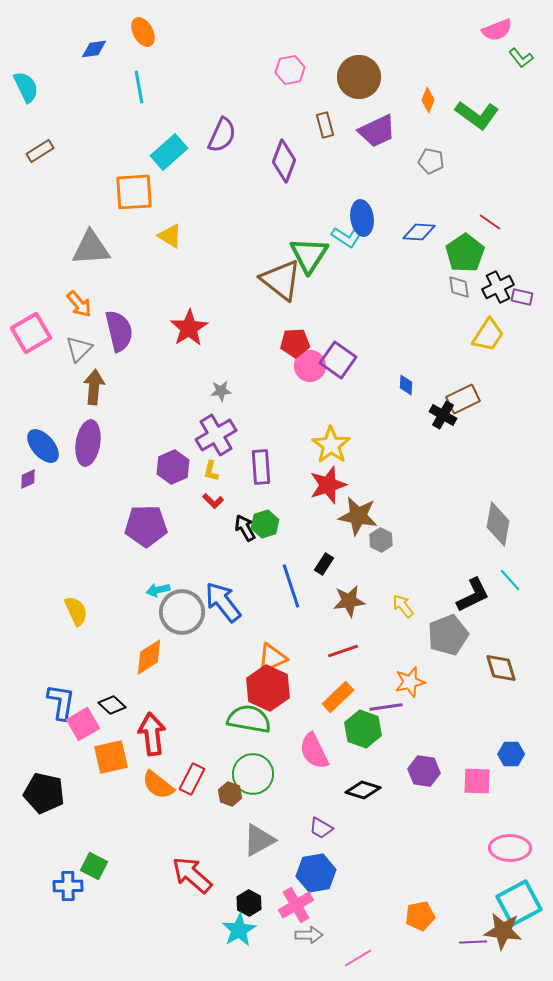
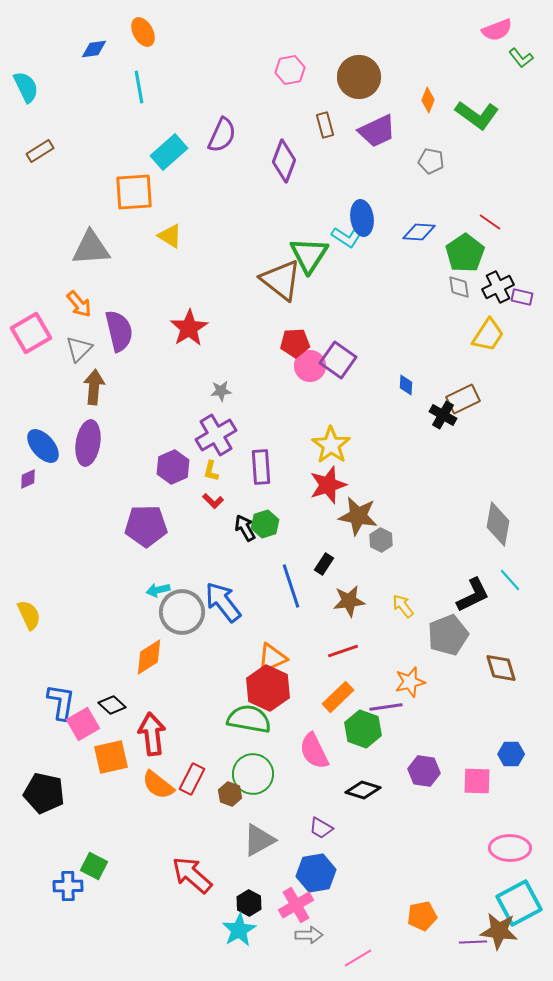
yellow semicircle at (76, 611): moved 47 px left, 4 px down
orange pentagon at (420, 916): moved 2 px right
brown star at (503, 931): moved 4 px left
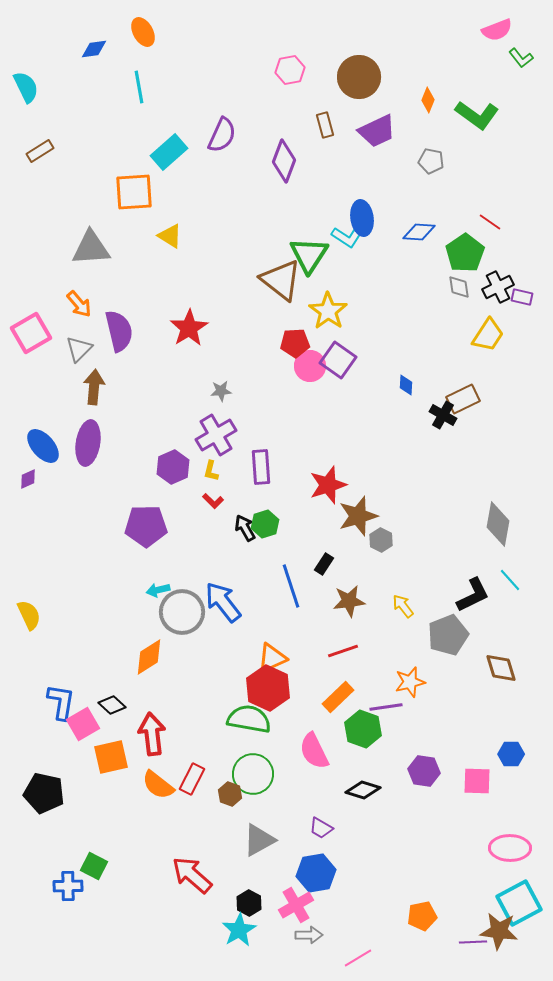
yellow star at (331, 445): moved 3 px left, 134 px up
brown star at (358, 516): rotated 27 degrees counterclockwise
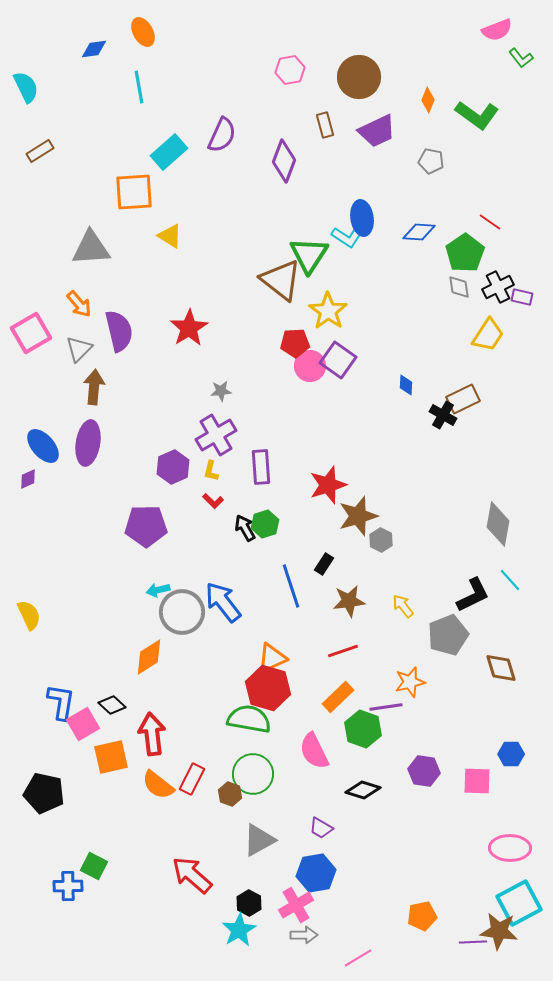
red hexagon at (268, 688): rotated 9 degrees counterclockwise
gray arrow at (309, 935): moved 5 px left
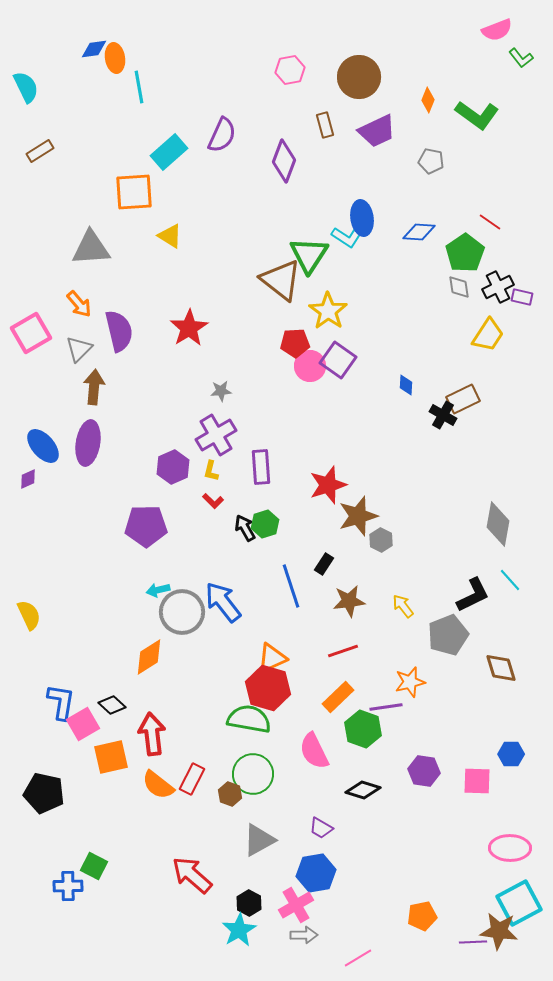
orange ellipse at (143, 32): moved 28 px left, 26 px down; rotated 20 degrees clockwise
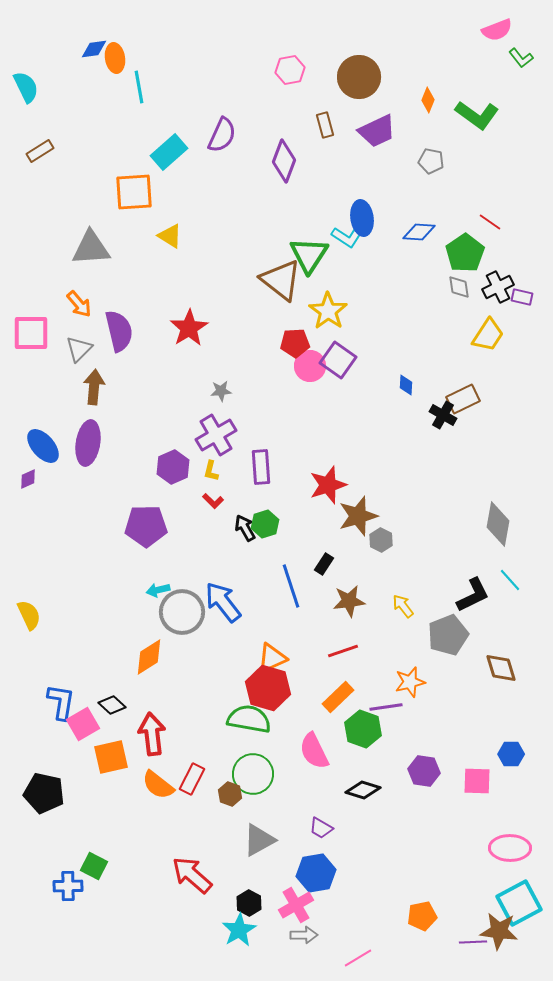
pink square at (31, 333): rotated 30 degrees clockwise
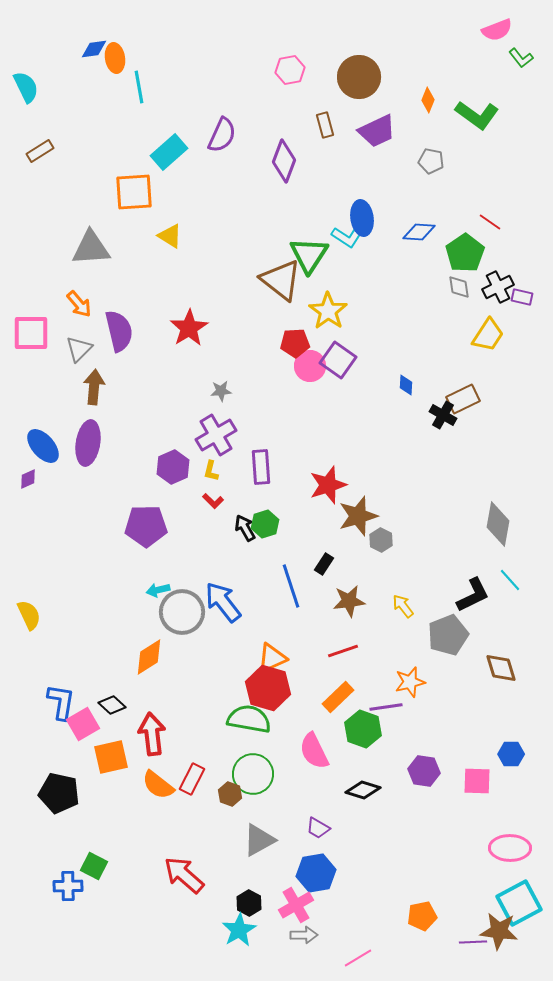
black pentagon at (44, 793): moved 15 px right
purple trapezoid at (321, 828): moved 3 px left
red arrow at (192, 875): moved 8 px left
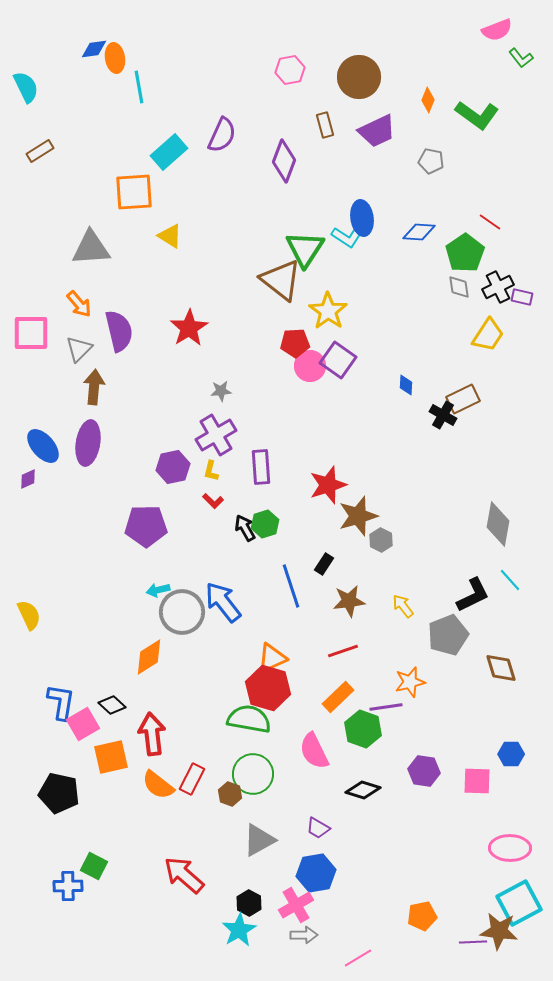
green triangle at (309, 255): moved 4 px left, 6 px up
purple hexagon at (173, 467): rotated 12 degrees clockwise
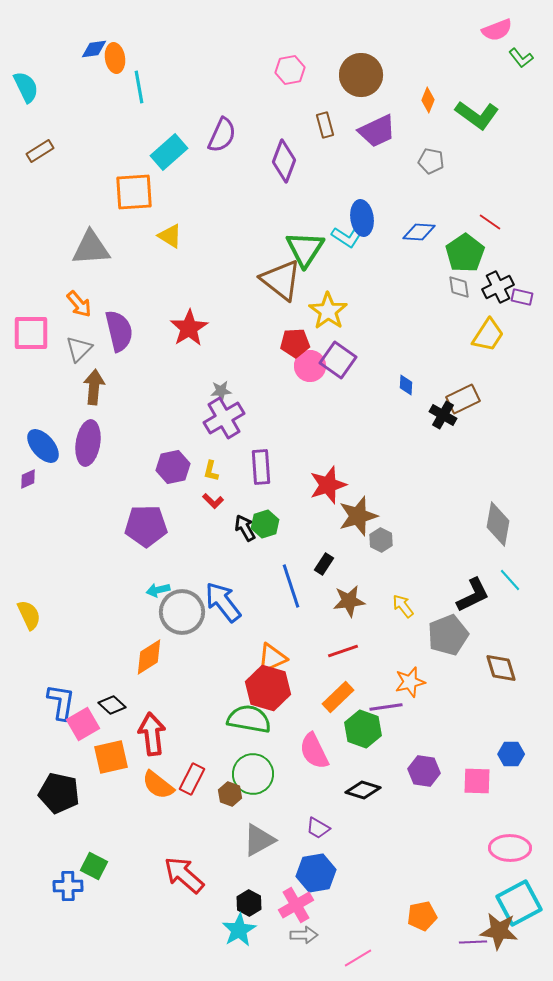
brown circle at (359, 77): moved 2 px right, 2 px up
purple cross at (216, 435): moved 8 px right, 17 px up
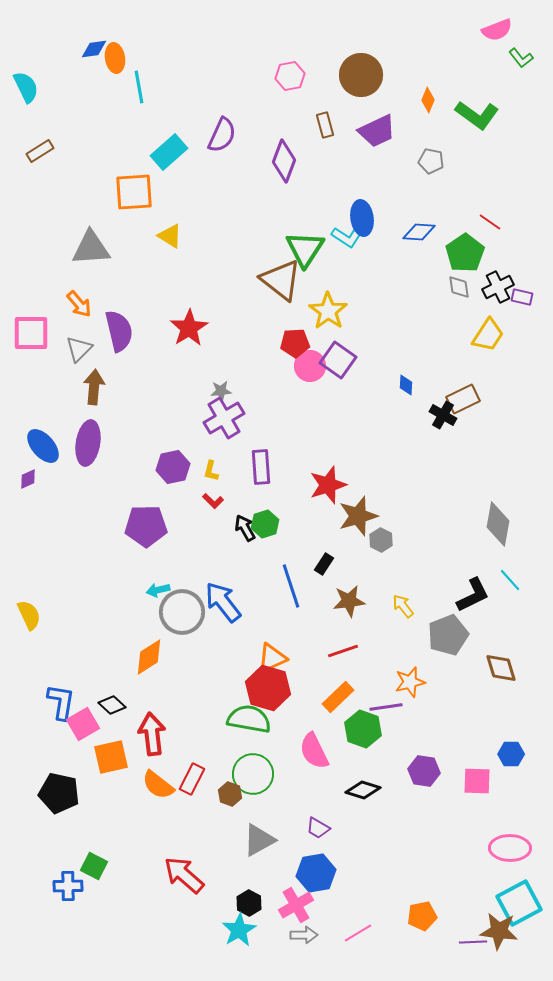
pink hexagon at (290, 70): moved 6 px down
pink line at (358, 958): moved 25 px up
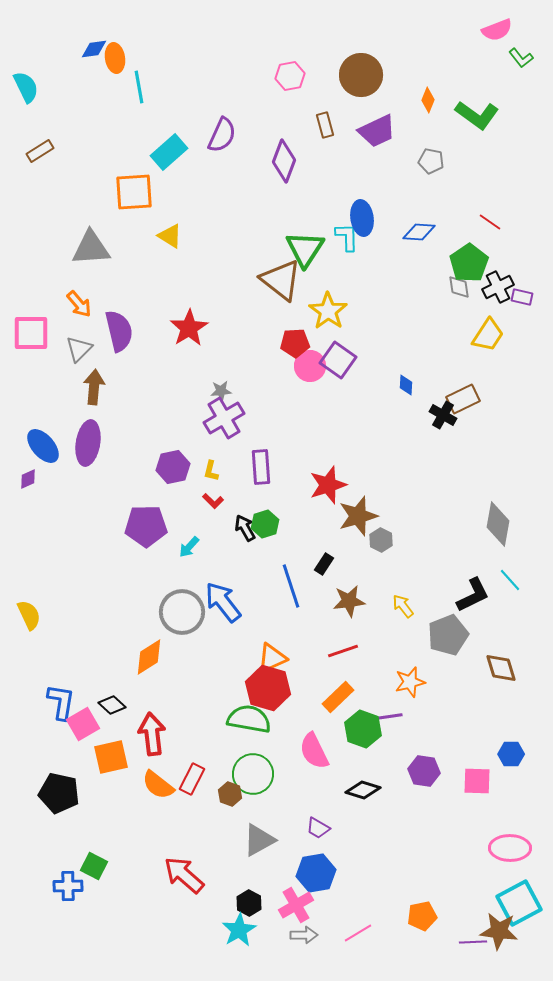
cyan L-shape at (347, 237): rotated 124 degrees counterclockwise
green pentagon at (465, 253): moved 4 px right, 10 px down
cyan arrow at (158, 590): moved 31 px right, 43 px up; rotated 35 degrees counterclockwise
purple line at (386, 707): moved 10 px down
